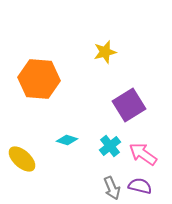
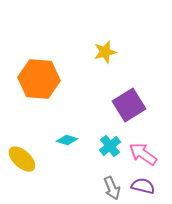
purple semicircle: moved 3 px right
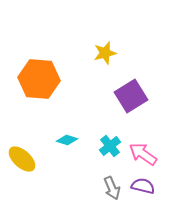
yellow star: moved 1 px down
purple square: moved 2 px right, 9 px up
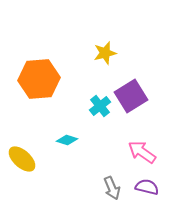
orange hexagon: rotated 9 degrees counterclockwise
cyan cross: moved 10 px left, 40 px up
pink arrow: moved 1 px left, 2 px up
purple semicircle: moved 4 px right, 1 px down
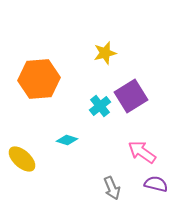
purple semicircle: moved 9 px right, 3 px up
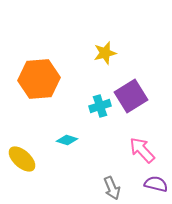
cyan cross: rotated 20 degrees clockwise
pink arrow: moved 2 px up; rotated 12 degrees clockwise
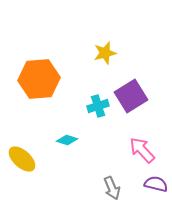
cyan cross: moved 2 px left
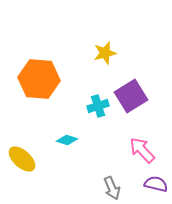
orange hexagon: rotated 9 degrees clockwise
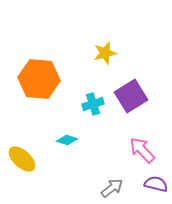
cyan cross: moved 5 px left, 2 px up
gray arrow: rotated 105 degrees counterclockwise
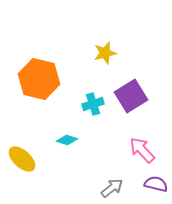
orange hexagon: rotated 9 degrees clockwise
